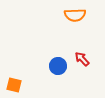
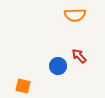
red arrow: moved 3 px left, 3 px up
orange square: moved 9 px right, 1 px down
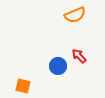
orange semicircle: rotated 20 degrees counterclockwise
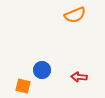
red arrow: moved 21 px down; rotated 42 degrees counterclockwise
blue circle: moved 16 px left, 4 px down
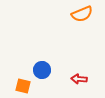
orange semicircle: moved 7 px right, 1 px up
red arrow: moved 2 px down
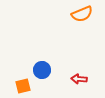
orange square: rotated 28 degrees counterclockwise
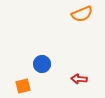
blue circle: moved 6 px up
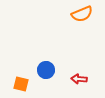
blue circle: moved 4 px right, 6 px down
orange square: moved 2 px left, 2 px up; rotated 28 degrees clockwise
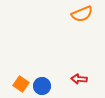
blue circle: moved 4 px left, 16 px down
orange square: rotated 21 degrees clockwise
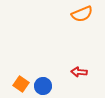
red arrow: moved 7 px up
blue circle: moved 1 px right
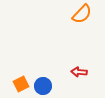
orange semicircle: rotated 25 degrees counterclockwise
orange square: rotated 28 degrees clockwise
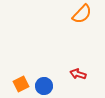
red arrow: moved 1 px left, 2 px down; rotated 14 degrees clockwise
blue circle: moved 1 px right
